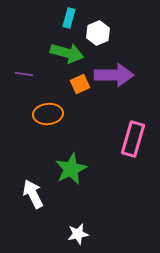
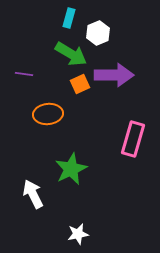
green arrow: moved 4 px right, 1 px down; rotated 16 degrees clockwise
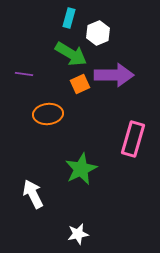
green star: moved 10 px right
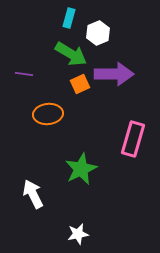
purple arrow: moved 1 px up
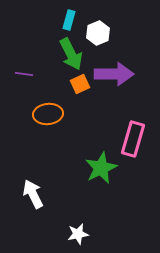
cyan rectangle: moved 2 px down
green arrow: rotated 32 degrees clockwise
green star: moved 20 px right, 1 px up
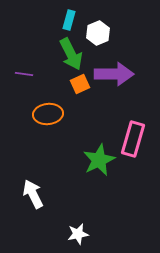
green star: moved 2 px left, 8 px up
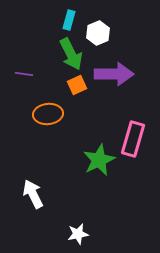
orange square: moved 3 px left, 1 px down
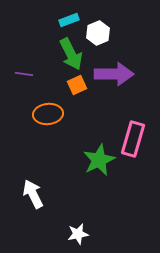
cyan rectangle: rotated 54 degrees clockwise
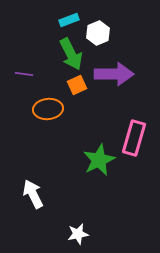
orange ellipse: moved 5 px up
pink rectangle: moved 1 px right, 1 px up
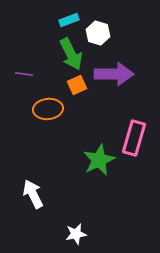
white hexagon: rotated 20 degrees counterclockwise
white star: moved 2 px left
